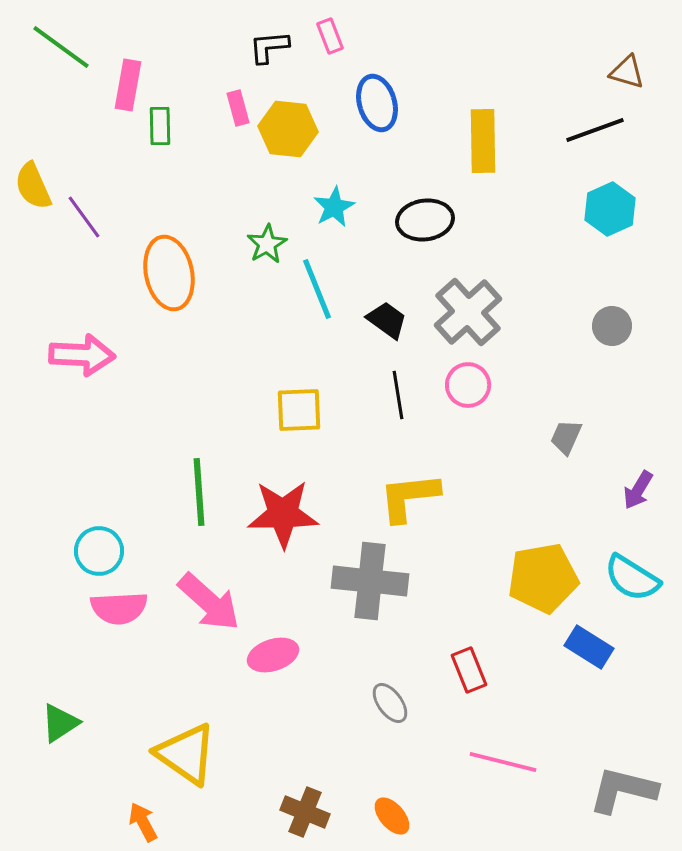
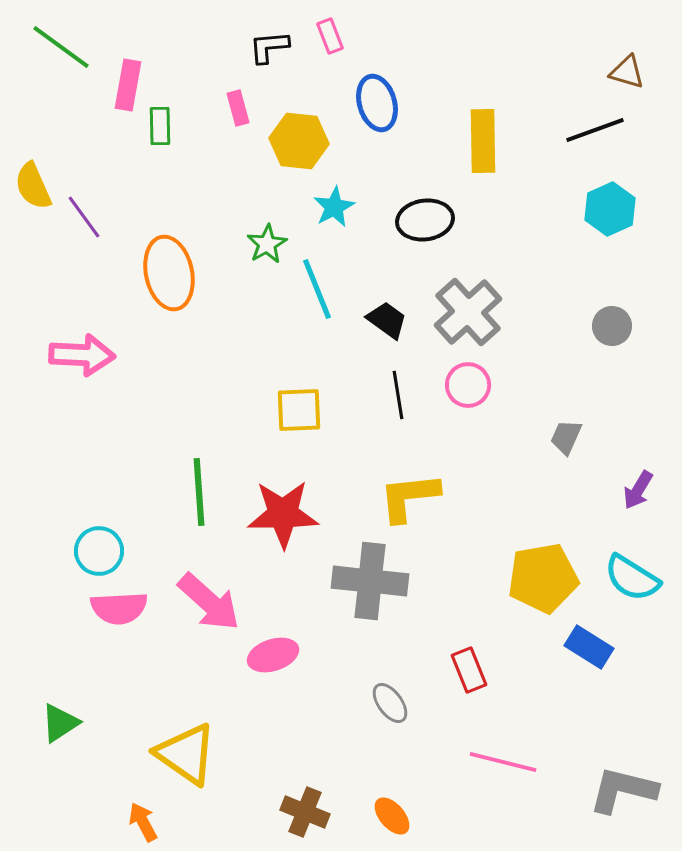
yellow hexagon at (288, 129): moved 11 px right, 12 px down
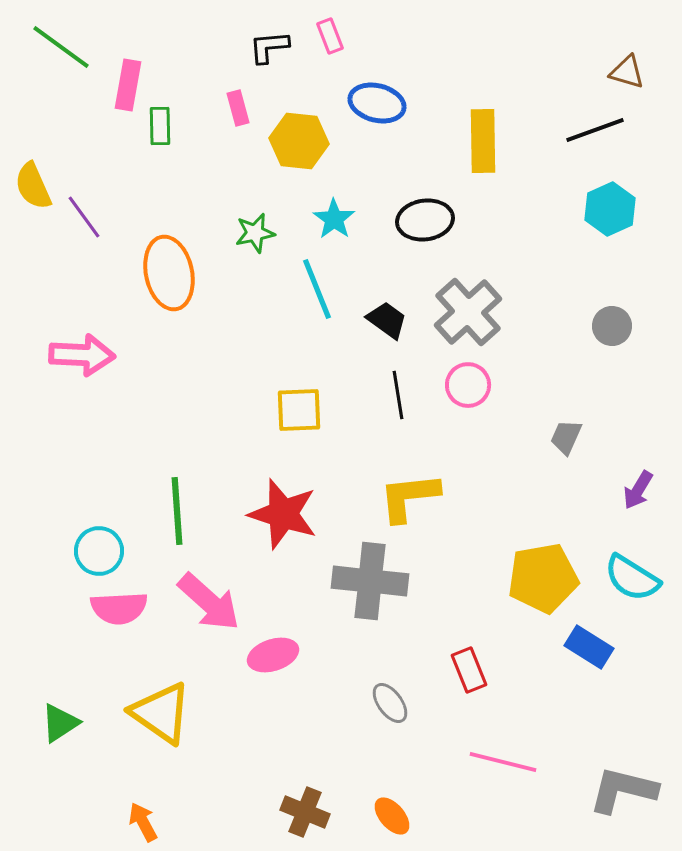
blue ellipse at (377, 103): rotated 60 degrees counterclockwise
cyan star at (334, 207): moved 12 px down; rotated 9 degrees counterclockwise
green star at (267, 244): moved 12 px left, 11 px up; rotated 18 degrees clockwise
green line at (199, 492): moved 22 px left, 19 px down
red star at (283, 514): rotated 18 degrees clockwise
yellow triangle at (186, 754): moved 25 px left, 41 px up
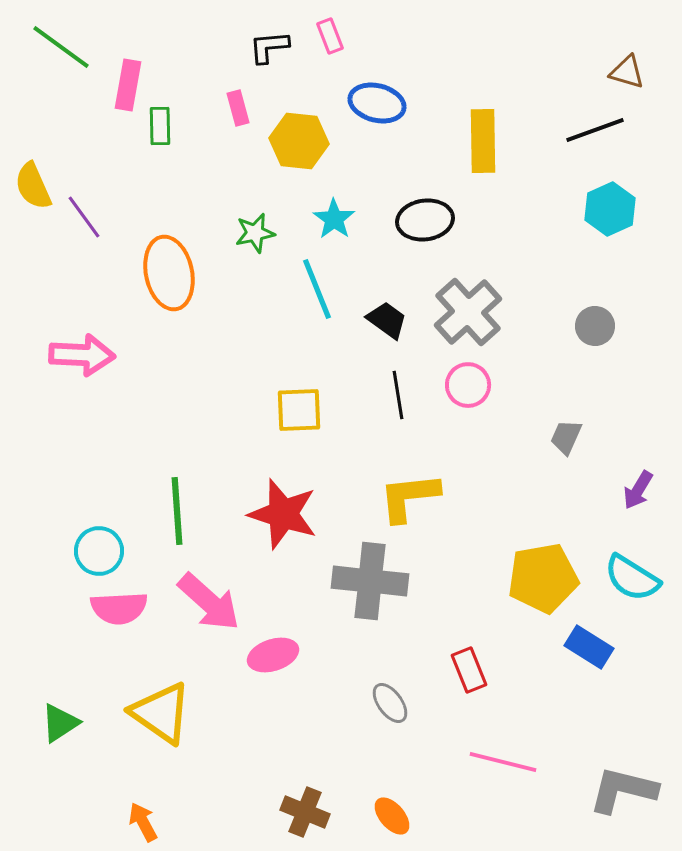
gray circle at (612, 326): moved 17 px left
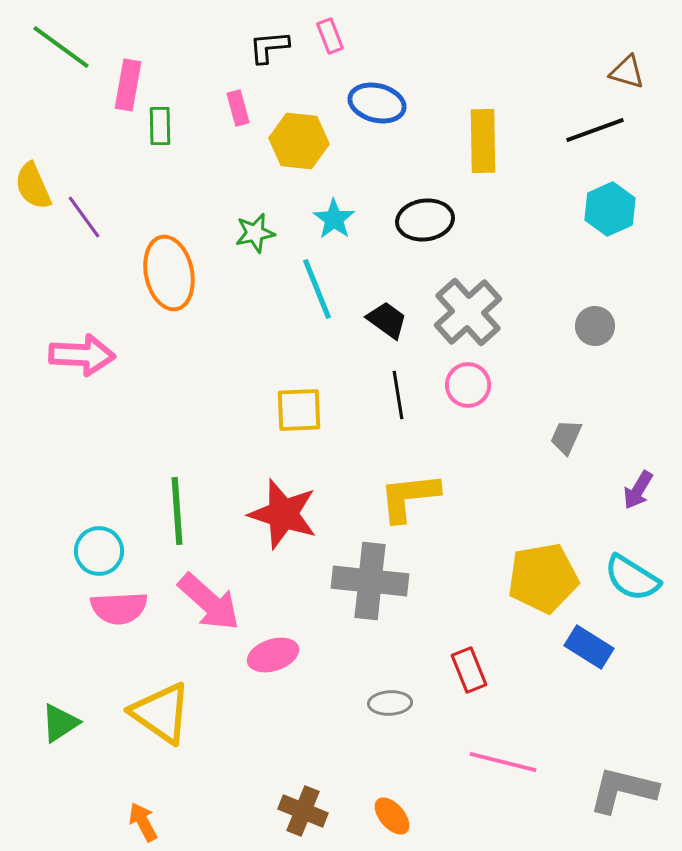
gray ellipse at (390, 703): rotated 57 degrees counterclockwise
brown cross at (305, 812): moved 2 px left, 1 px up
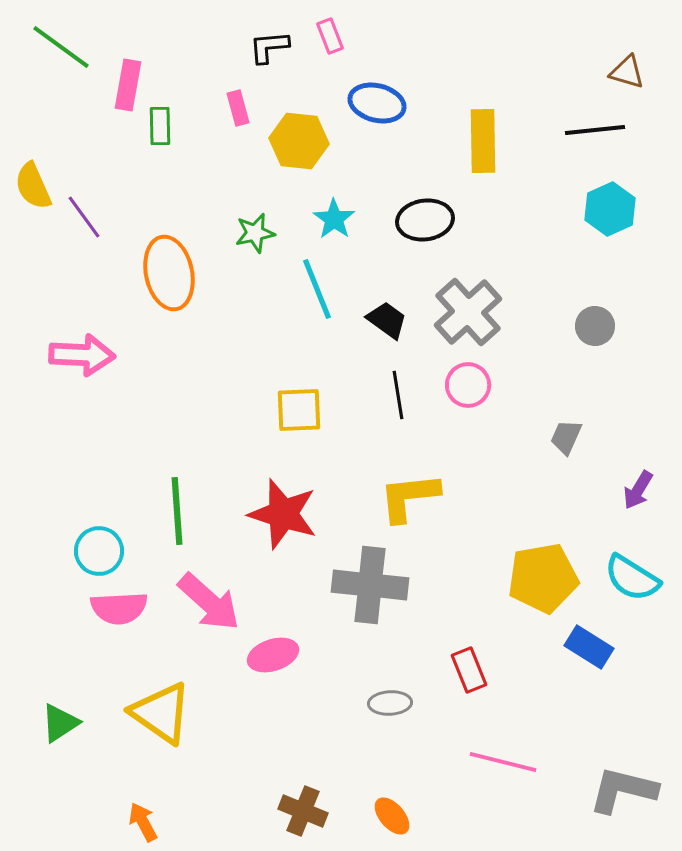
black line at (595, 130): rotated 14 degrees clockwise
gray cross at (370, 581): moved 4 px down
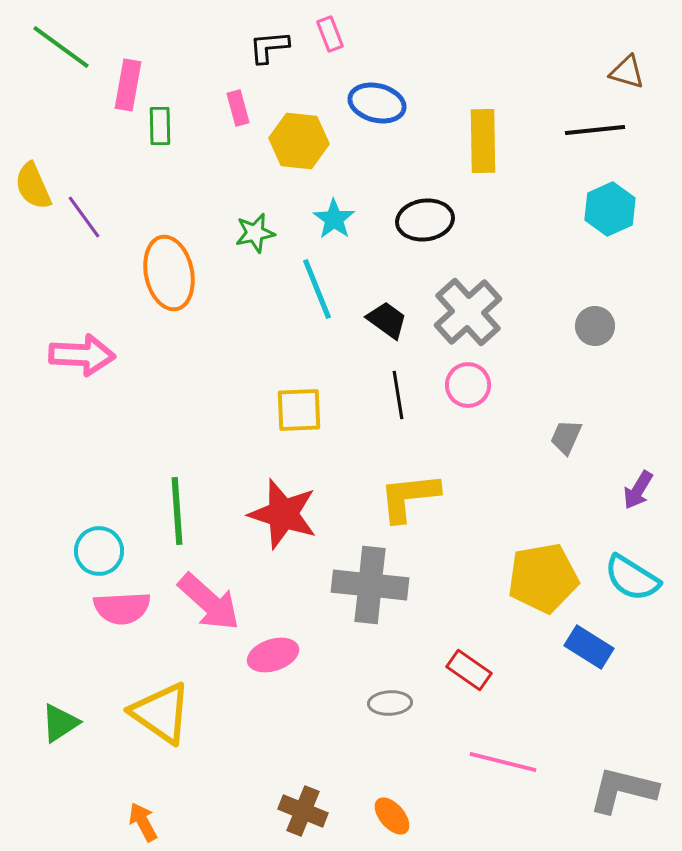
pink rectangle at (330, 36): moved 2 px up
pink semicircle at (119, 608): moved 3 px right
red rectangle at (469, 670): rotated 33 degrees counterclockwise
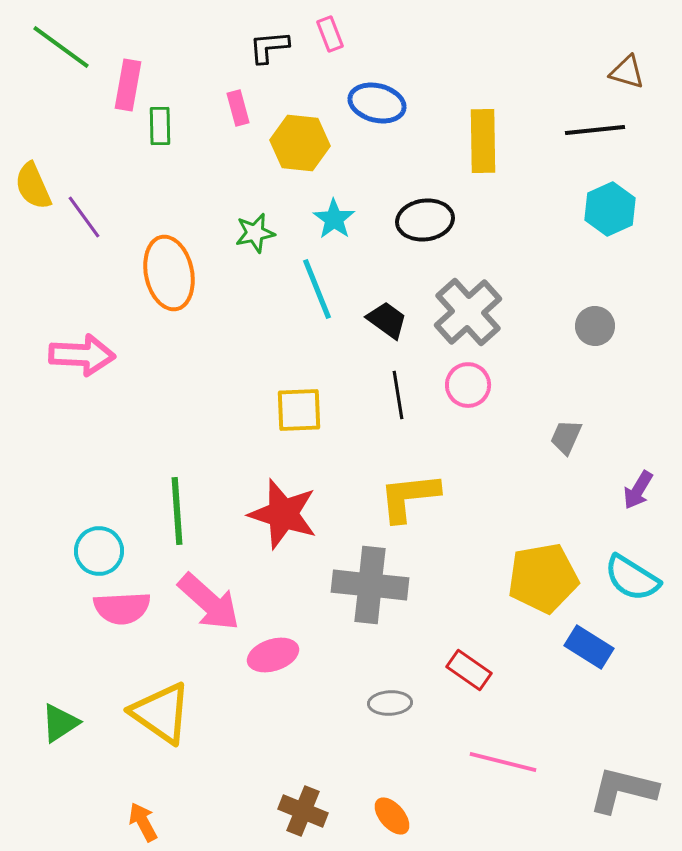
yellow hexagon at (299, 141): moved 1 px right, 2 px down
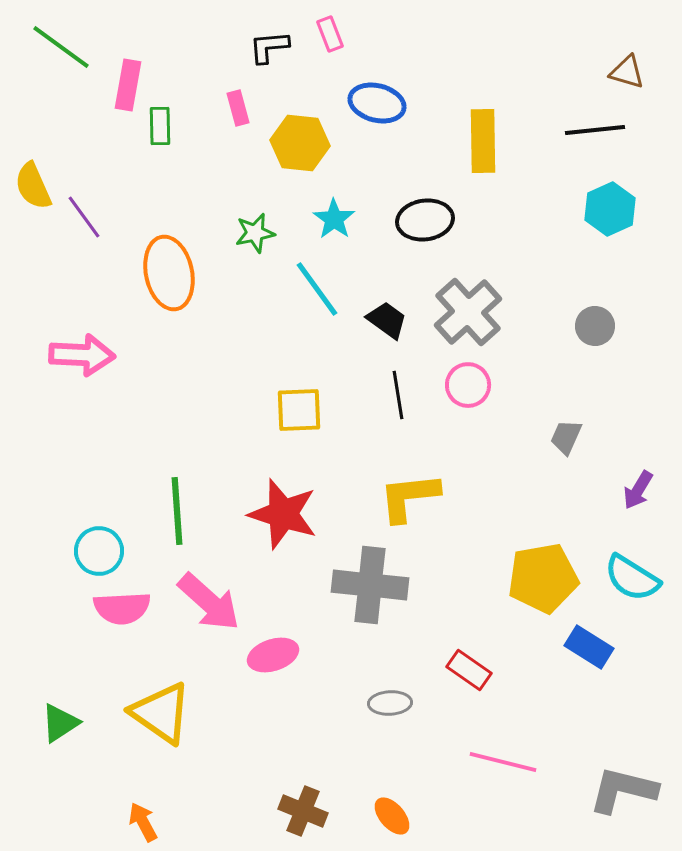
cyan line at (317, 289): rotated 14 degrees counterclockwise
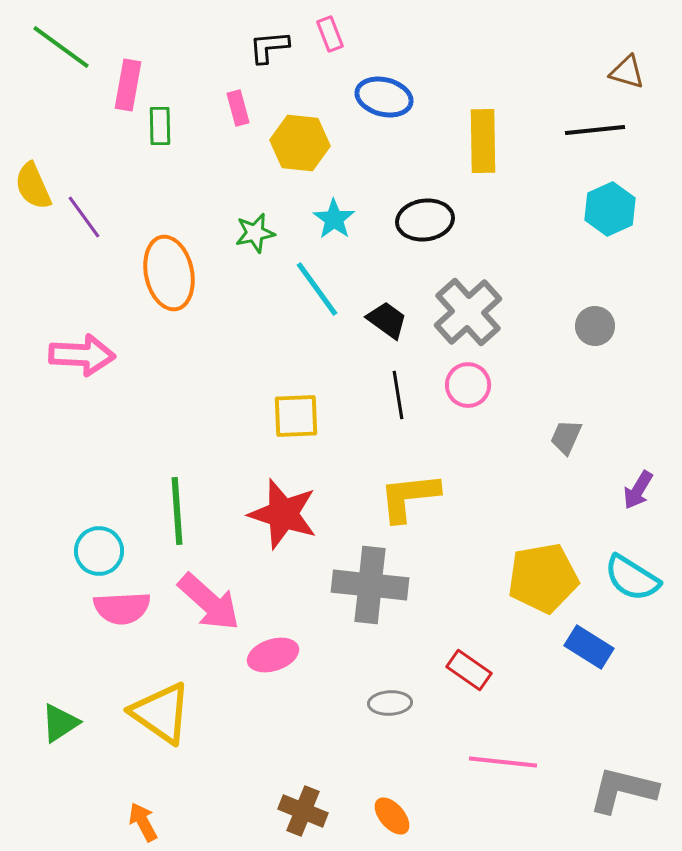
blue ellipse at (377, 103): moved 7 px right, 6 px up
yellow square at (299, 410): moved 3 px left, 6 px down
pink line at (503, 762): rotated 8 degrees counterclockwise
